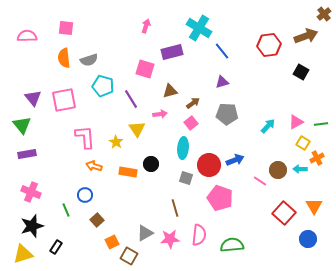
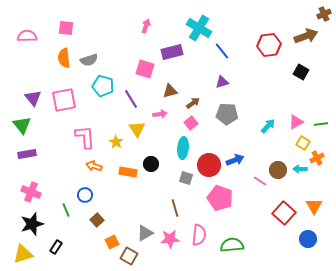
brown cross at (324, 14): rotated 16 degrees clockwise
black star at (32, 226): moved 2 px up
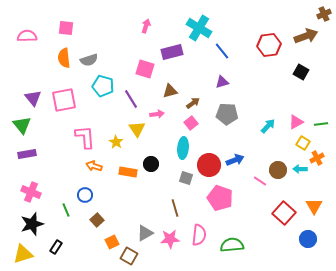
pink arrow at (160, 114): moved 3 px left
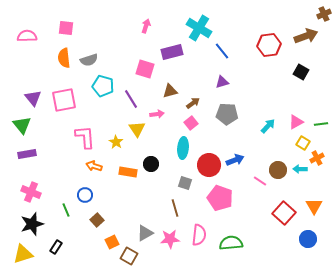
gray square at (186, 178): moved 1 px left, 5 px down
green semicircle at (232, 245): moved 1 px left, 2 px up
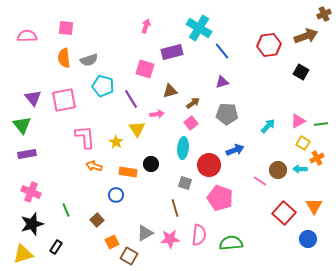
pink triangle at (296, 122): moved 2 px right, 1 px up
blue arrow at (235, 160): moved 10 px up
blue circle at (85, 195): moved 31 px right
